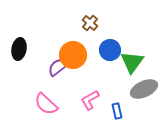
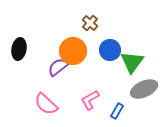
orange circle: moved 4 px up
blue rectangle: rotated 42 degrees clockwise
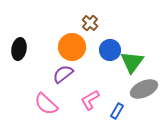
orange circle: moved 1 px left, 4 px up
purple semicircle: moved 5 px right, 7 px down
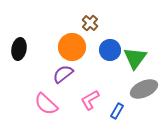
green triangle: moved 3 px right, 4 px up
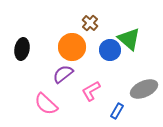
black ellipse: moved 3 px right
green triangle: moved 6 px left, 19 px up; rotated 25 degrees counterclockwise
pink L-shape: moved 1 px right, 9 px up
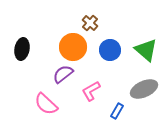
green triangle: moved 17 px right, 11 px down
orange circle: moved 1 px right
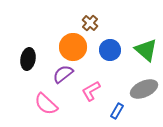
black ellipse: moved 6 px right, 10 px down
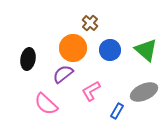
orange circle: moved 1 px down
gray ellipse: moved 3 px down
